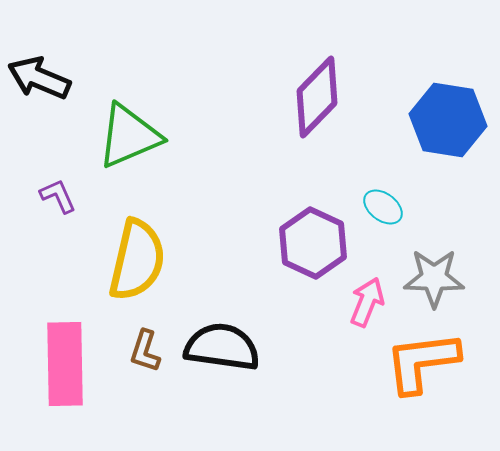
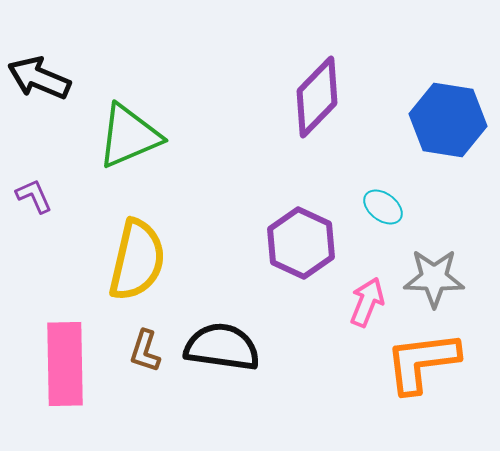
purple L-shape: moved 24 px left
purple hexagon: moved 12 px left
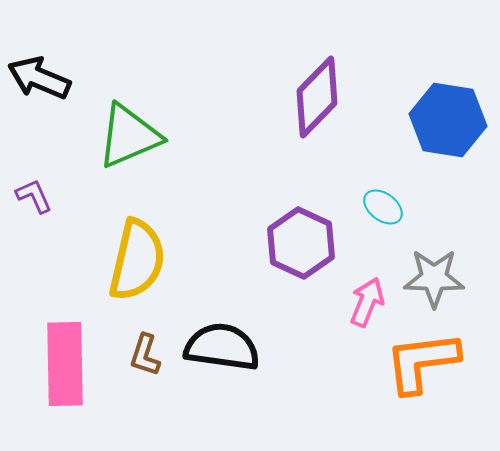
brown L-shape: moved 4 px down
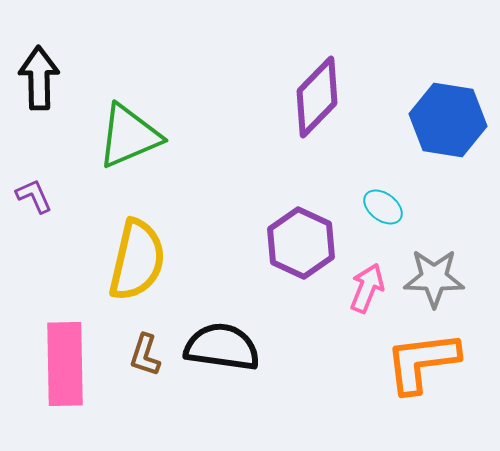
black arrow: rotated 66 degrees clockwise
pink arrow: moved 14 px up
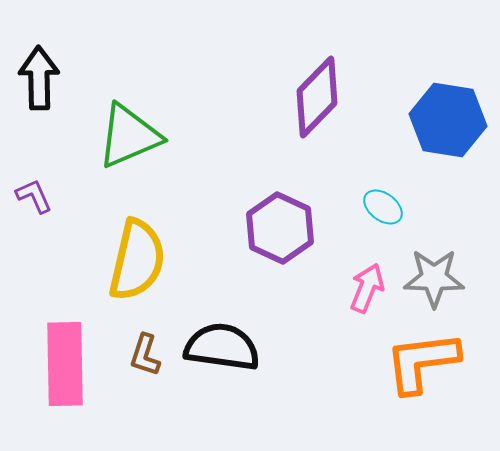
purple hexagon: moved 21 px left, 15 px up
